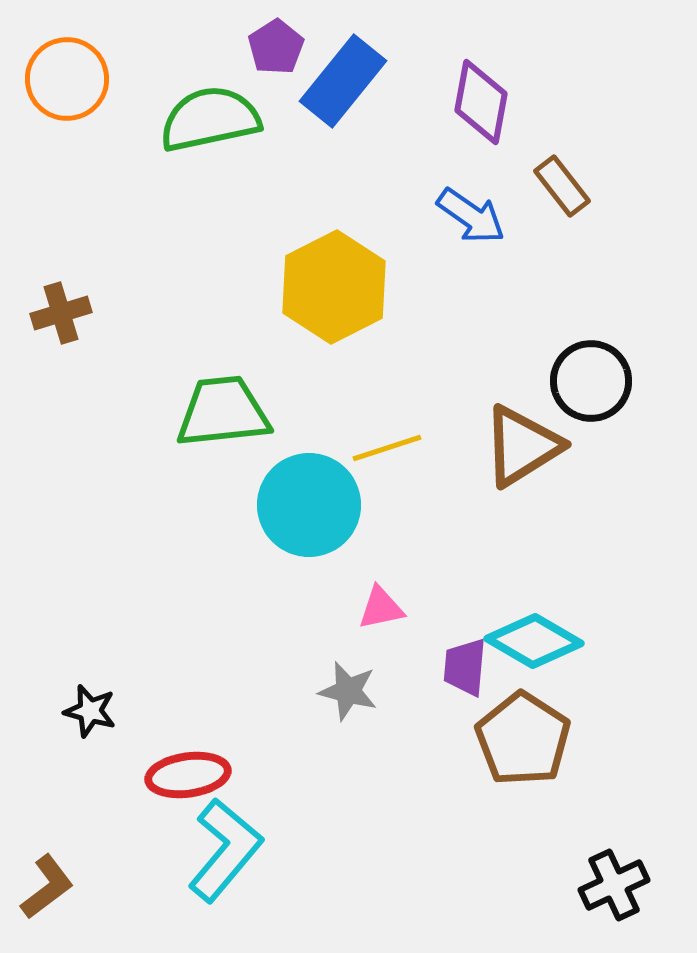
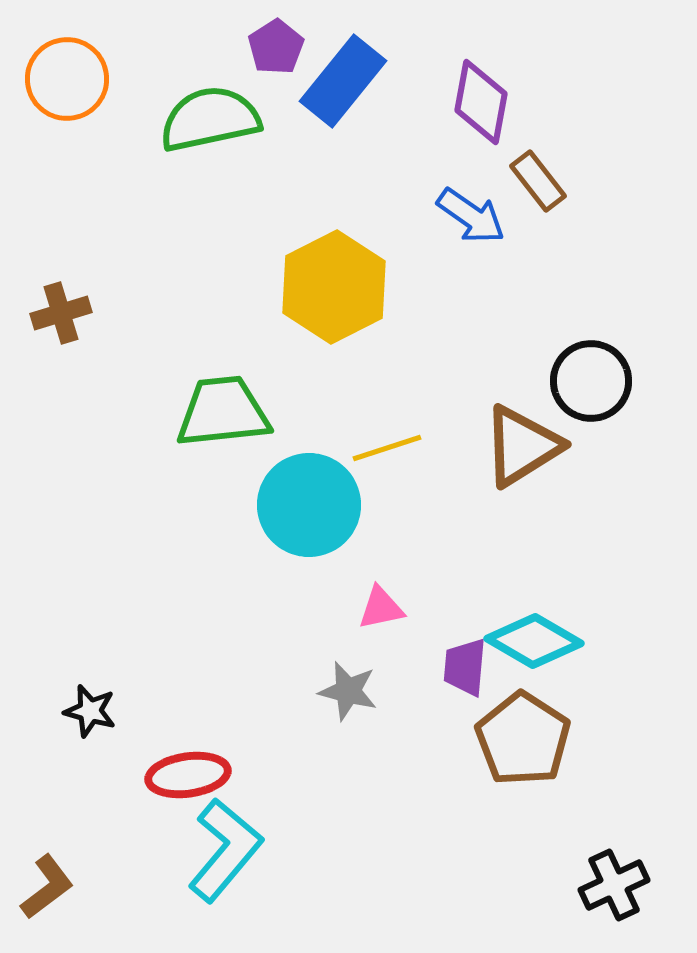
brown rectangle: moved 24 px left, 5 px up
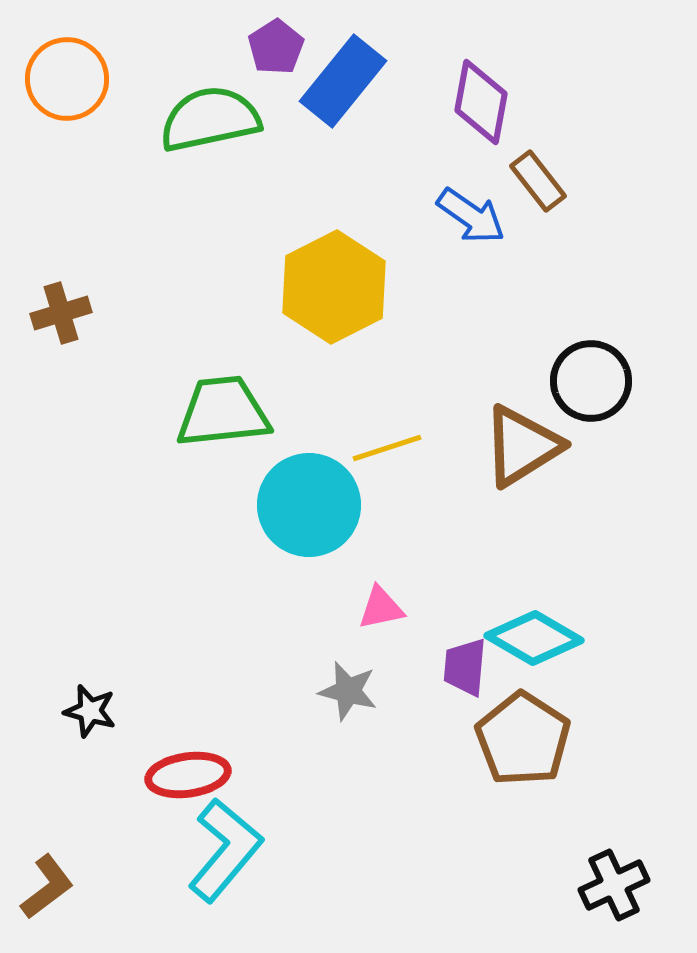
cyan diamond: moved 3 px up
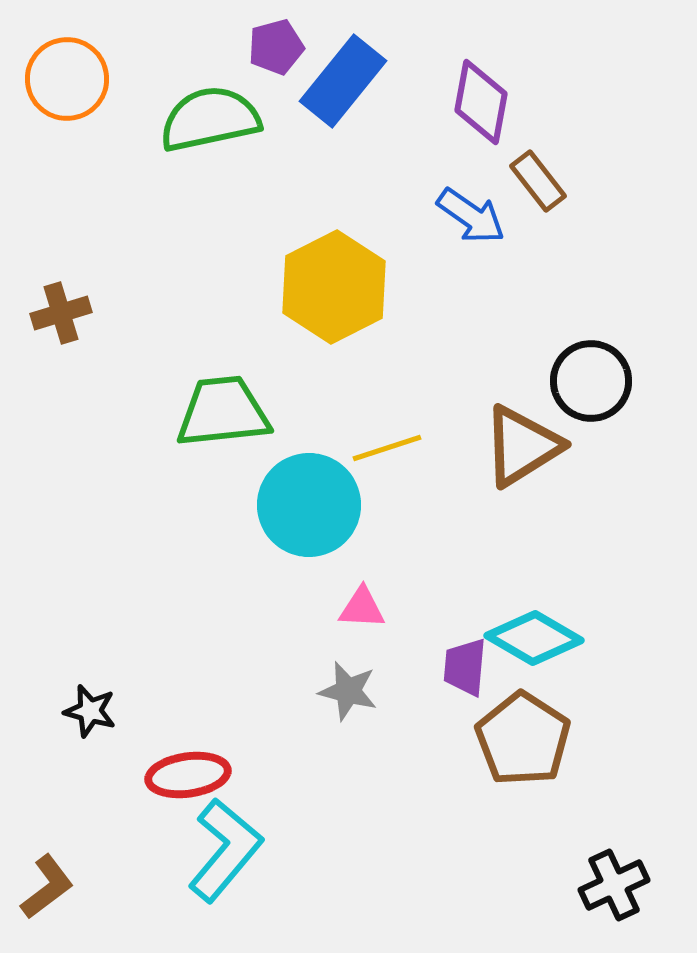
purple pentagon: rotated 18 degrees clockwise
pink triangle: moved 19 px left; rotated 15 degrees clockwise
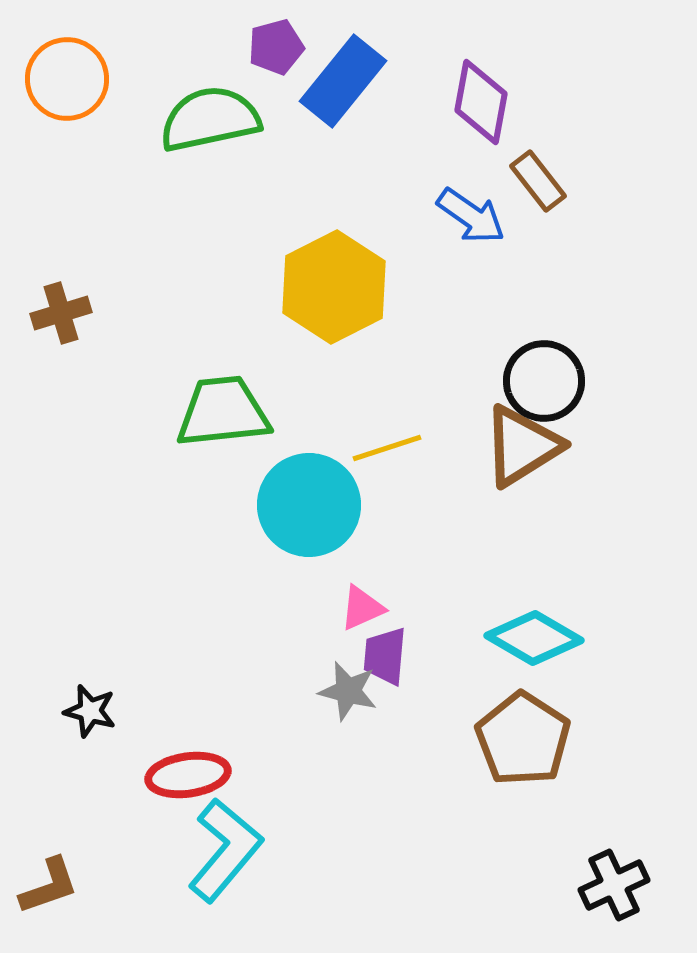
black circle: moved 47 px left
pink triangle: rotated 27 degrees counterclockwise
purple trapezoid: moved 80 px left, 11 px up
brown L-shape: moved 2 px right, 1 px up; rotated 18 degrees clockwise
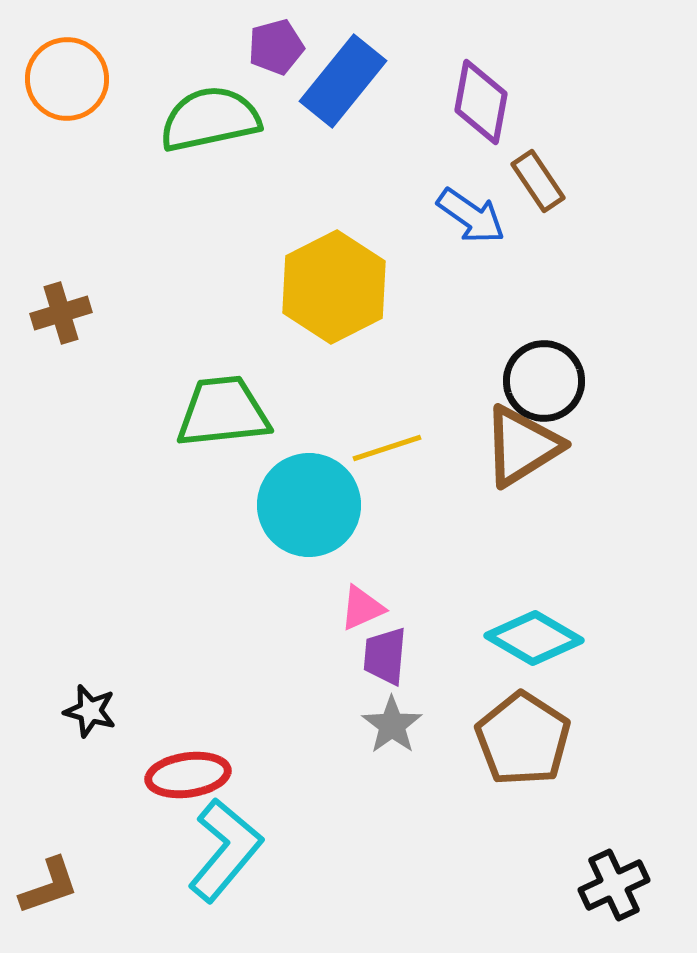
brown rectangle: rotated 4 degrees clockwise
gray star: moved 44 px right, 34 px down; rotated 22 degrees clockwise
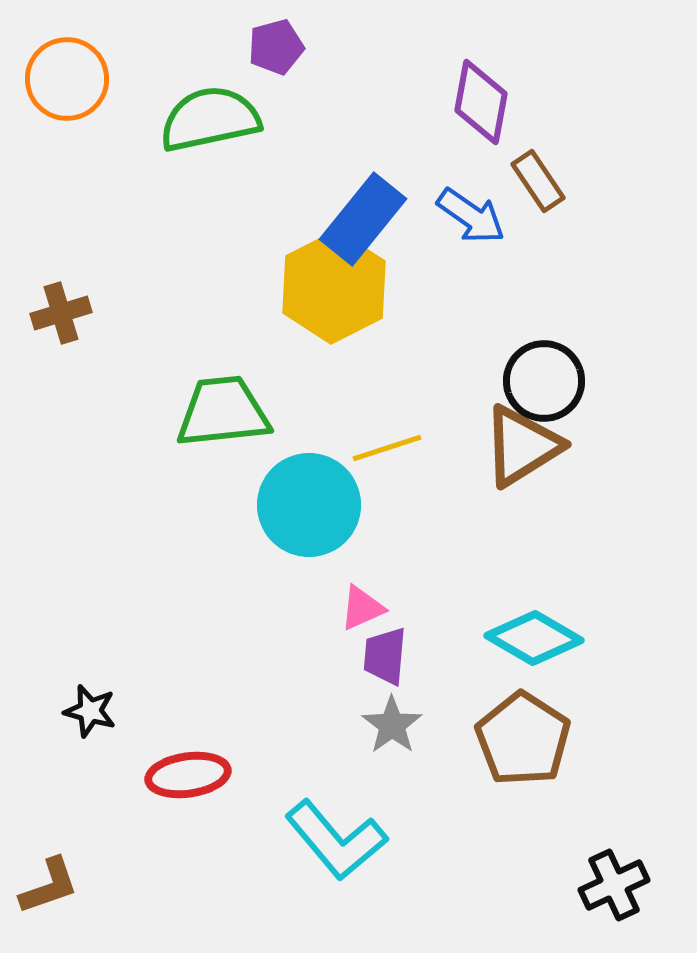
blue rectangle: moved 20 px right, 138 px down
cyan L-shape: moved 111 px right, 10 px up; rotated 100 degrees clockwise
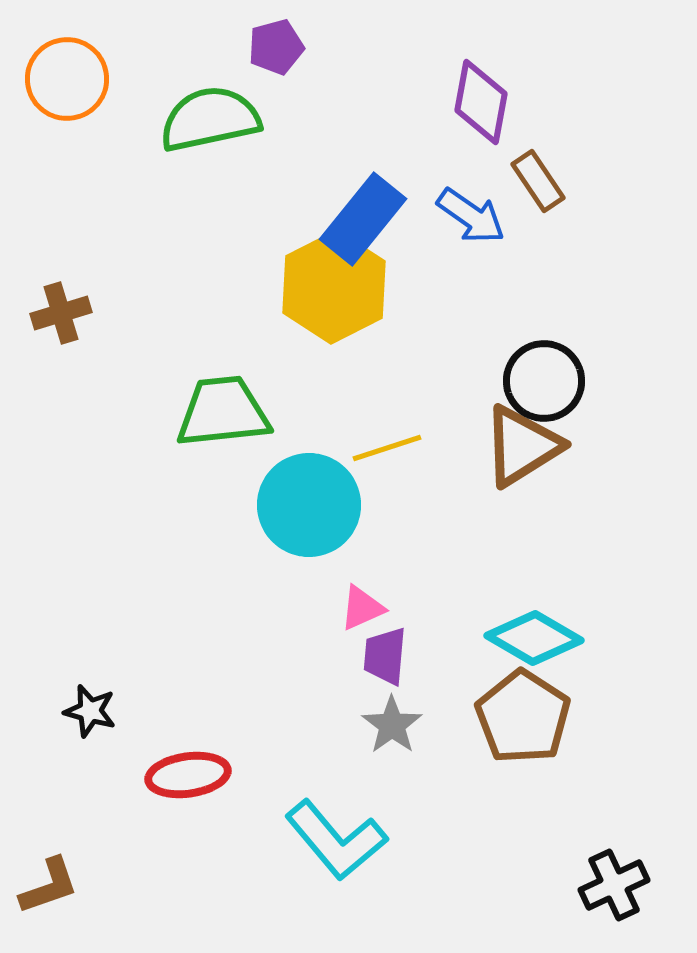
brown pentagon: moved 22 px up
